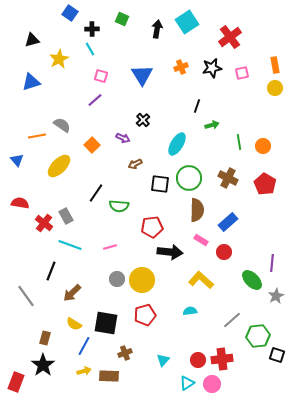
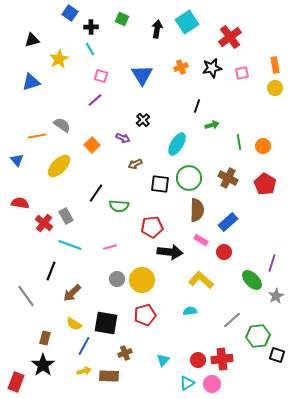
black cross at (92, 29): moved 1 px left, 2 px up
purple line at (272, 263): rotated 12 degrees clockwise
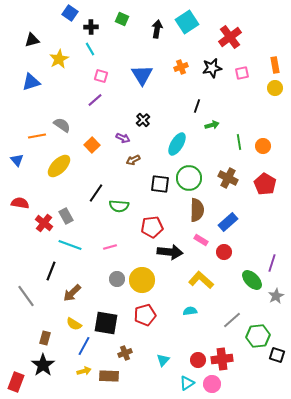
brown arrow at (135, 164): moved 2 px left, 4 px up
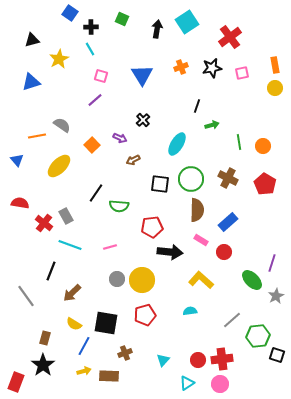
purple arrow at (123, 138): moved 3 px left
green circle at (189, 178): moved 2 px right, 1 px down
pink circle at (212, 384): moved 8 px right
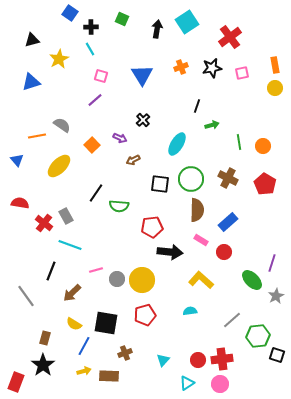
pink line at (110, 247): moved 14 px left, 23 px down
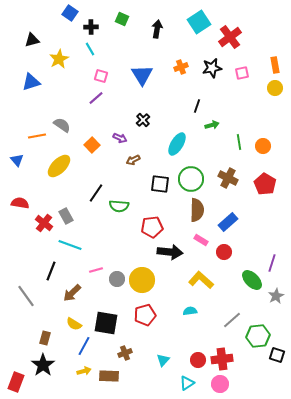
cyan square at (187, 22): moved 12 px right
purple line at (95, 100): moved 1 px right, 2 px up
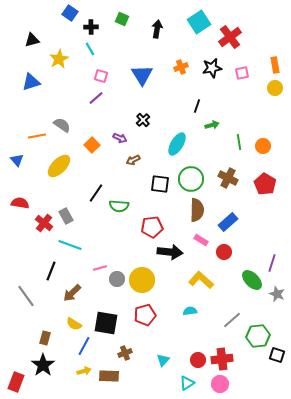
pink line at (96, 270): moved 4 px right, 2 px up
gray star at (276, 296): moved 1 px right, 2 px up; rotated 21 degrees counterclockwise
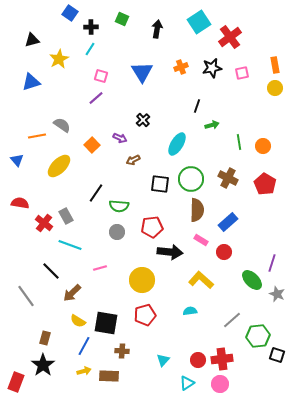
cyan line at (90, 49): rotated 64 degrees clockwise
blue triangle at (142, 75): moved 3 px up
black line at (51, 271): rotated 66 degrees counterclockwise
gray circle at (117, 279): moved 47 px up
yellow semicircle at (74, 324): moved 4 px right, 3 px up
brown cross at (125, 353): moved 3 px left, 2 px up; rotated 24 degrees clockwise
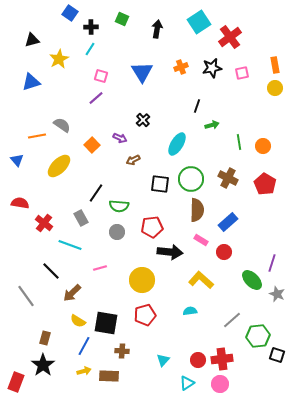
gray rectangle at (66, 216): moved 15 px right, 2 px down
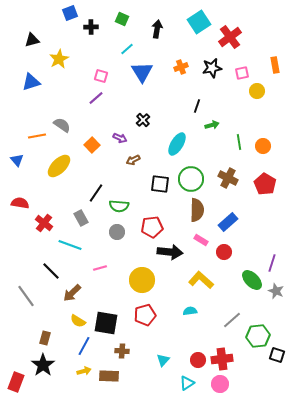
blue square at (70, 13): rotated 35 degrees clockwise
cyan line at (90, 49): moved 37 px right; rotated 16 degrees clockwise
yellow circle at (275, 88): moved 18 px left, 3 px down
gray star at (277, 294): moved 1 px left, 3 px up
